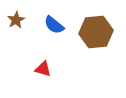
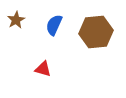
blue semicircle: rotated 75 degrees clockwise
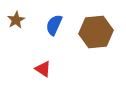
red triangle: rotated 18 degrees clockwise
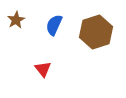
brown hexagon: rotated 12 degrees counterclockwise
red triangle: rotated 18 degrees clockwise
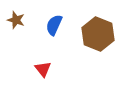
brown star: rotated 24 degrees counterclockwise
brown hexagon: moved 2 px right, 2 px down; rotated 20 degrees counterclockwise
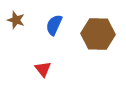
brown hexagon: rotated 20 degrees counterclockwise
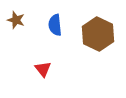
blue semicircle: moved 1 px right; rotated 30 degrees counterclockwise
brown hexagon: rotated 24 degrees clockwise
